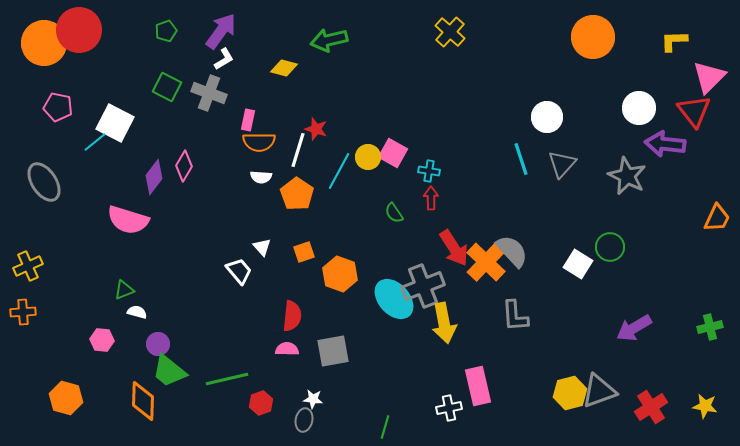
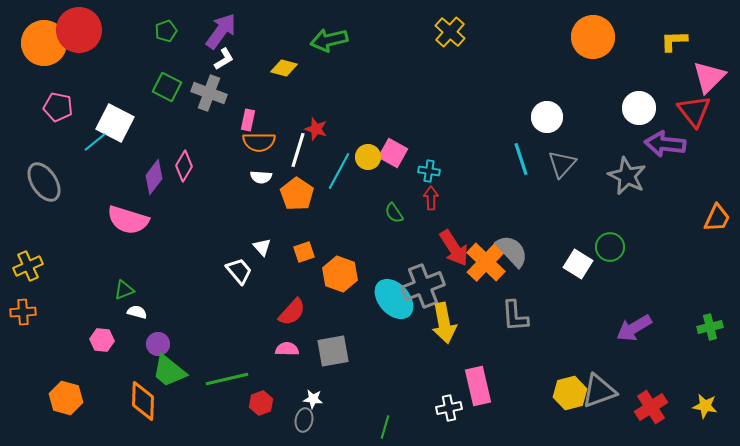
red semicircle at (292, 316): moved 4 px up; rotated 36 degrees clockwise
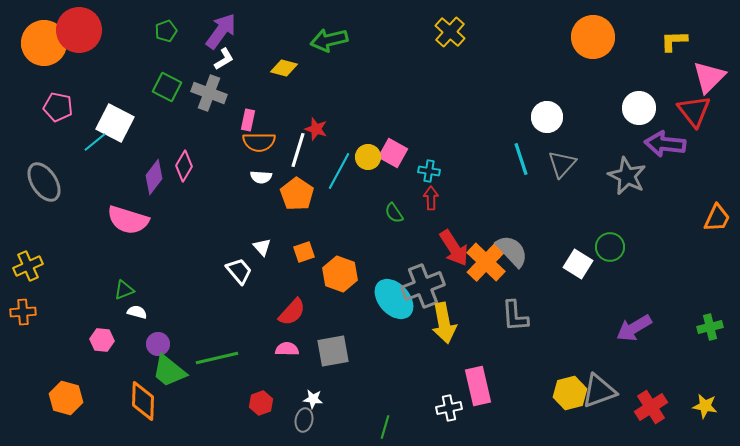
green line at (227, 379): moved 10 px left, 21 px up
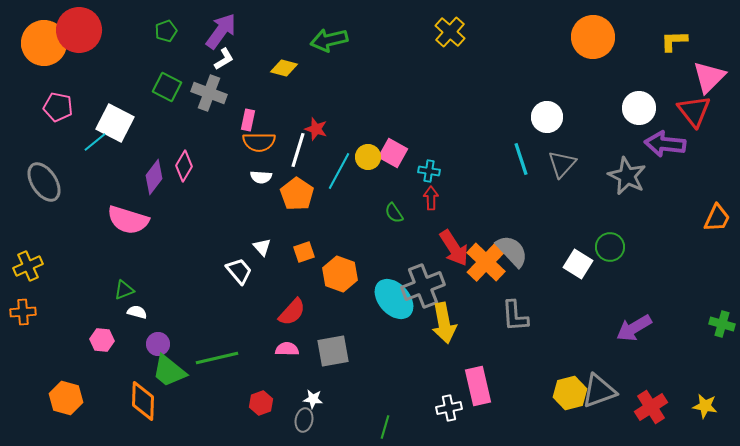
green cross at (710, 327): moved 12 px right, 3 px up; rotated 30 degrees clockwise
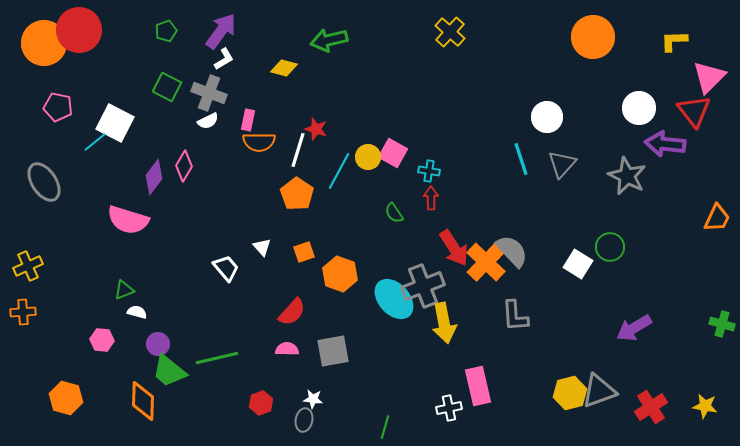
white semicircle at (261, 177): moved 53 px left, 56 px up; rotated 30 degrees counterclockwise
white trapezoid at (239, 271): moved 13 px left, 3 px up
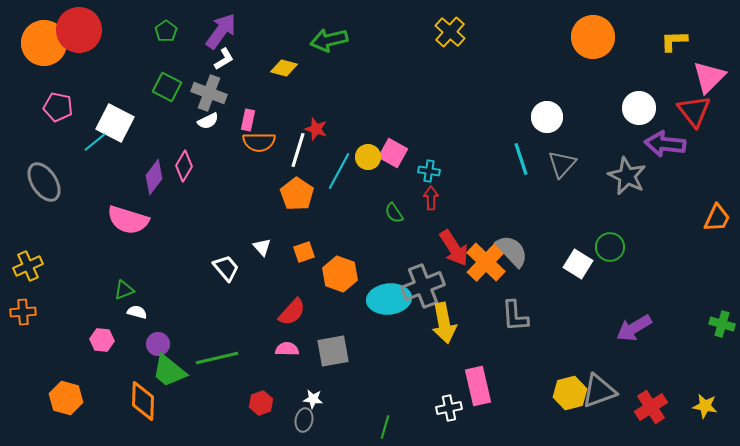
green pentagon at (166, 31): rotated 15 degrees counterclockwise
cyan ellipse at (394, 299): moved 5 px left; rotated 54 degrees counterclockwise
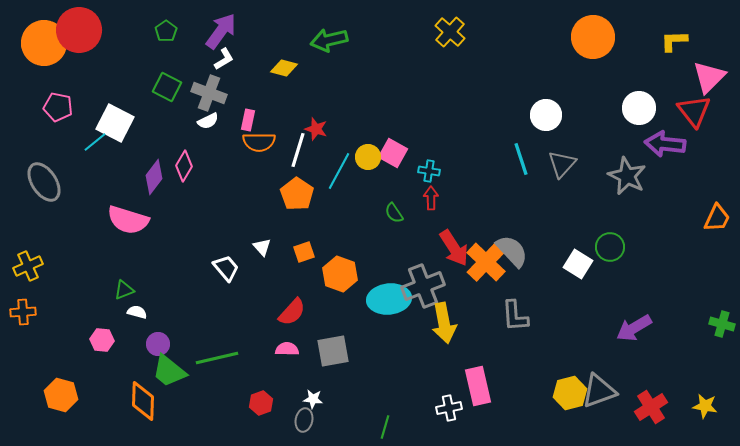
white circle at (547, 117): moved 1 px left, 2 px up
orange hexagon at (66, 398): moved 5 px left, 3 px up
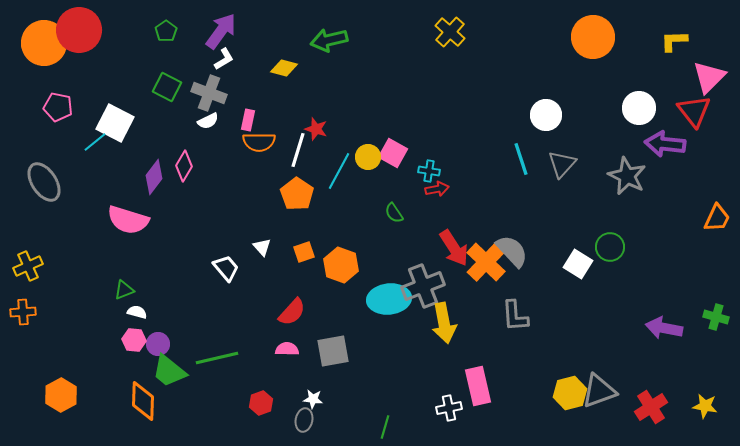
red arrow at (431, 198): moved 6 px right, 9 px up; rotated 80 degrees clockwise
orange hexagon at (340, 274): moved 1 px right, 9 px up
green cross at (722, 324): moved 6 px left, 7 px up
purple arrow at (634, 328): moved 30 px right; rotated 42 degrees clockwise
pink hexagon at (102, 340): moved 32 px right
orange hexagon at (61, 395): rotated 16 degrees clockwise
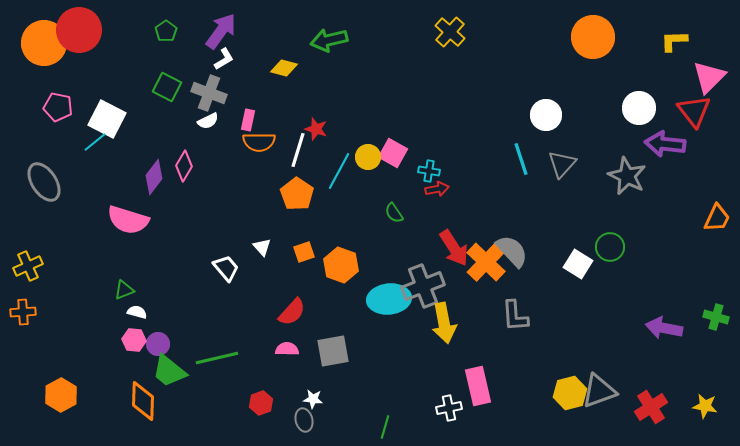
white square at (115, 123): moved 8 px left, 4 px up
gray ellipse at (304, 420): rotated 25 degrees counterclockwise
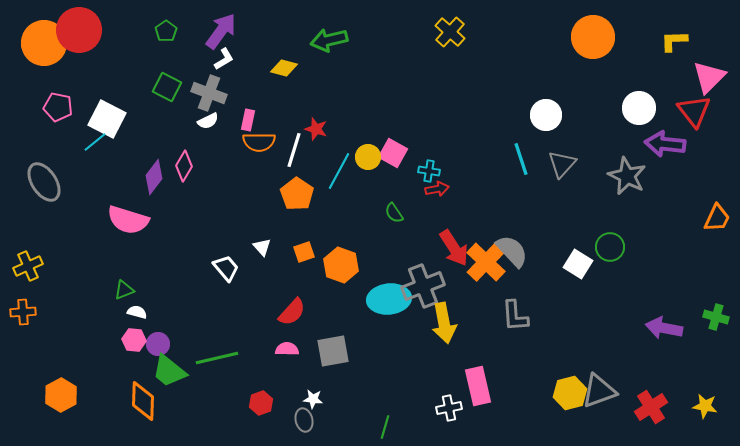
white line at (298, 150): moved 4 px left
